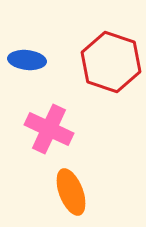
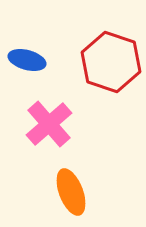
blue ellipse: rotated 9 degrees clockwise
pink cross: moved 5 px up; rotated 24 degrees clockwise
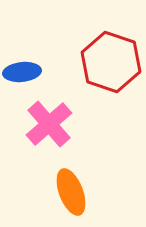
blue ellipse: moved 5 px left, 12 px down; rotated 21 degrees counterclockwise
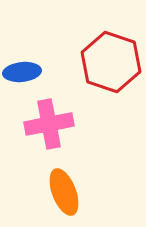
pink cross: rotated 30 degrees clockwise
orange ellipse: moved 7 px left
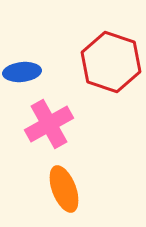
pink cross: rotated 18 degrees counterclockwise
orange ellipse: moved 3 px up
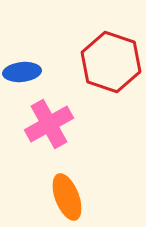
orange ellipse: moved 3 px right, 8 px down
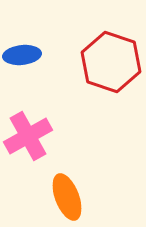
blue ellipse: moved 17 px up
pink cross: moved 21 px left, 12 px down
